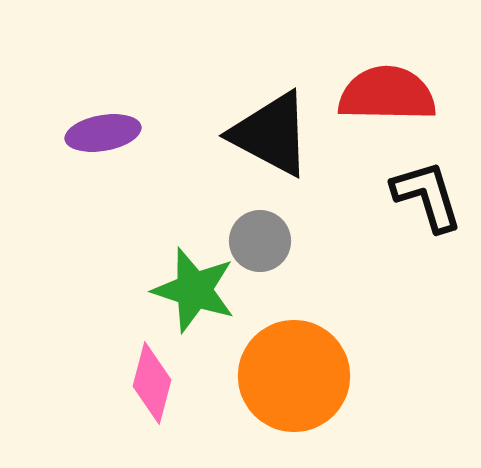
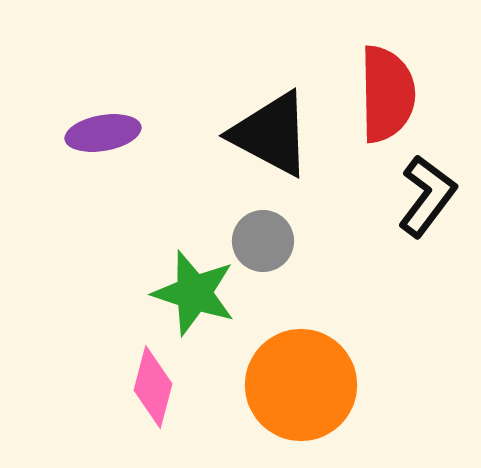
red semicircle: rotated 88 degrees clockwise
black L-shape: rotated 54 degrees clockwise
gray circle: moved 3 px right
green star: moved 3 px down
orange circle: moved 7 px right, 9 px down
pink diamond: moved 1 px right, 4 px down
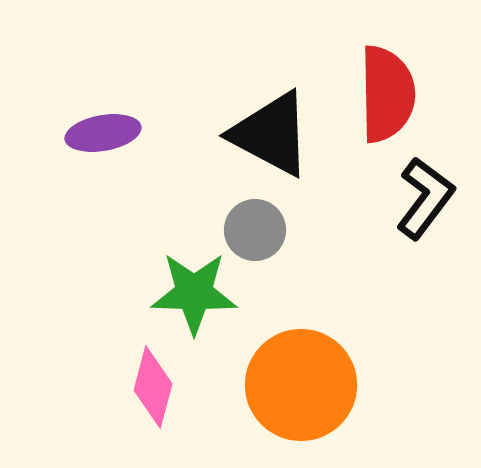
black L-shape: moved 2 px left, 2 px down
gray circle: moved 8 px left, 11 px up
green star: rotated 16 degrees counterclockwise
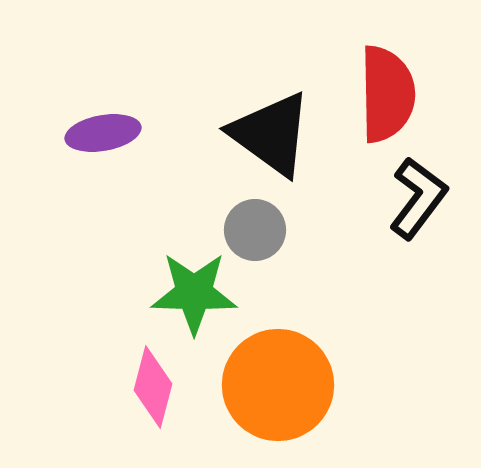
black triangle: rotated 8 degrees clockwise
black L-shape: moved 7 px left
orange circle: moved 23 px left
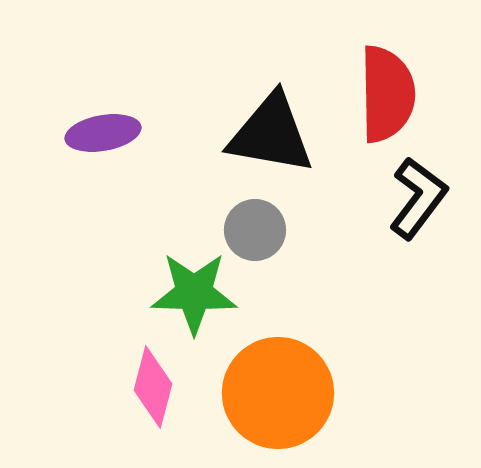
black triangle: rotated 26 degrees counterclockwise
orange circle: moved 8 px down
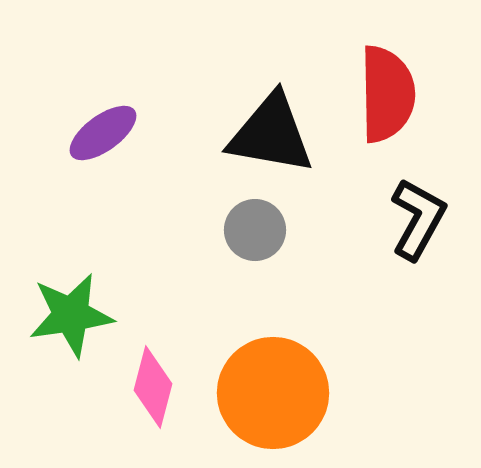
purple ellipse: rotated 26 degrees counterclockwise
black L-shape: moved 21 px down; rotated 8 degrees counterclockwise
green star: moved 123 px left, 22 px down; rotated 10 degrees counterclockwise
orange circle: moved 5 px left
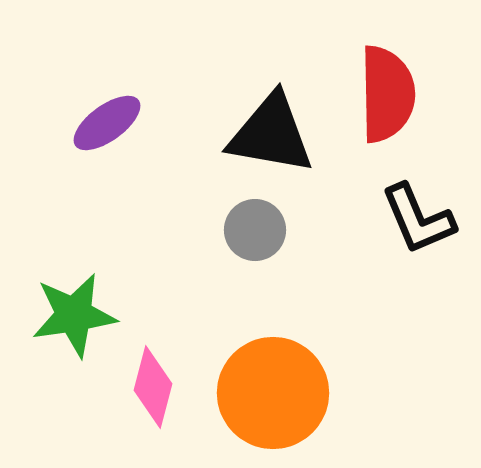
purple ellipse: moved 4 px right, 10 px up
black L-shape: rotated 128 degrees clockwise
green star: moved 3 px right
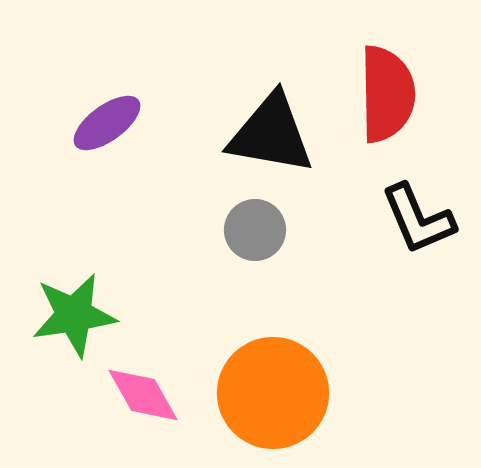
pink diamond: moved 10 px left, 8 px down; rotated 44 degrees counterclockwise
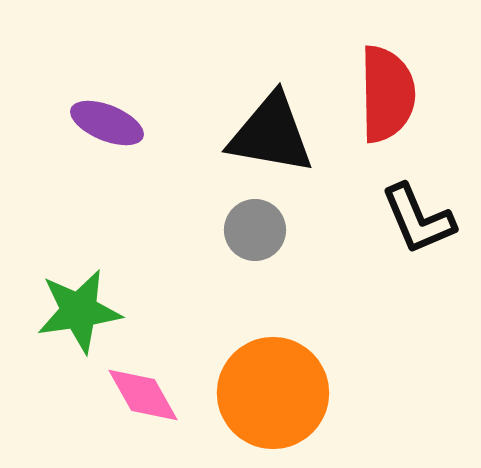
purple ellipse: rotated 58 degrees clockwise
green star: moved 5 px right, 4 px up
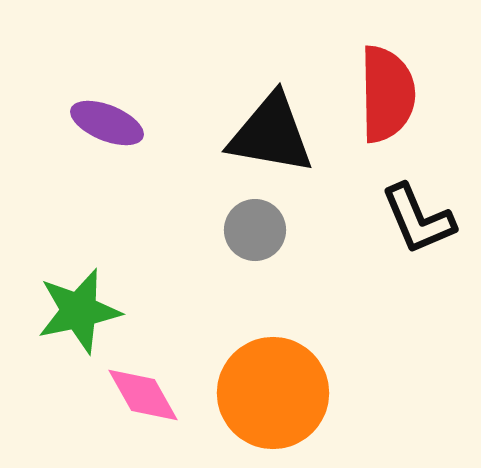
green star: rotated 4 degrees counterclockwise
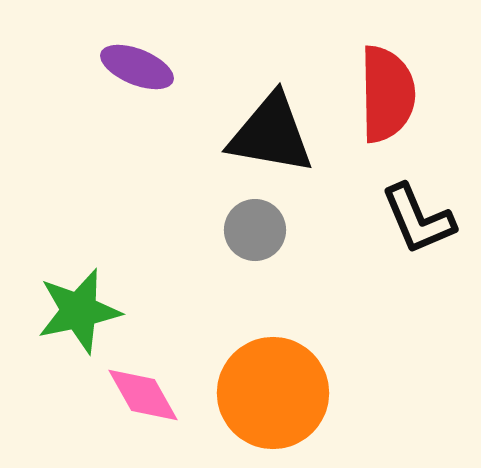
purple ellipse: moved 30 px right, 56 px up
